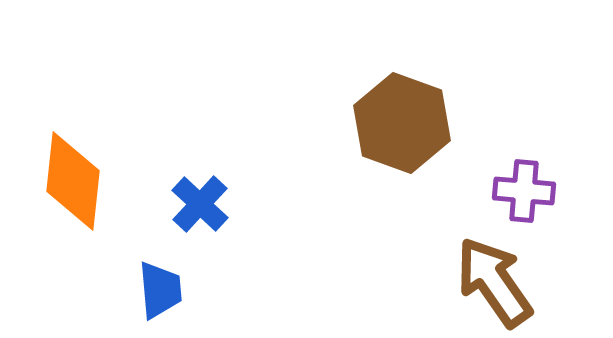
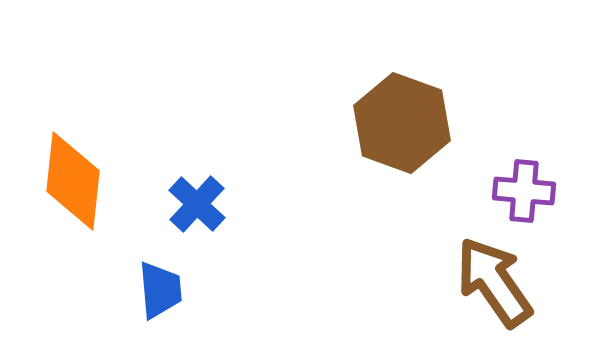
blue cross: moved 3 px left
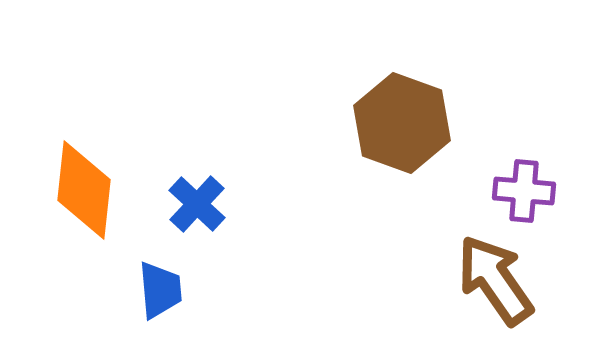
orange diamond: moved 11 px right, 9 px down
brown arrow: moved 1 px right, 2 px up
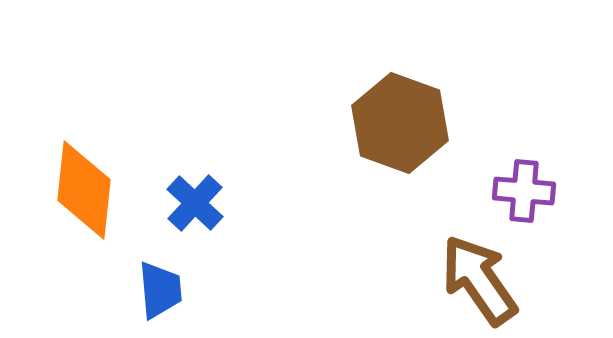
brown hexagon: moved 2 px left
blue cross: moved 2 px left, 1 px up
brown arrow: moved 16 px left
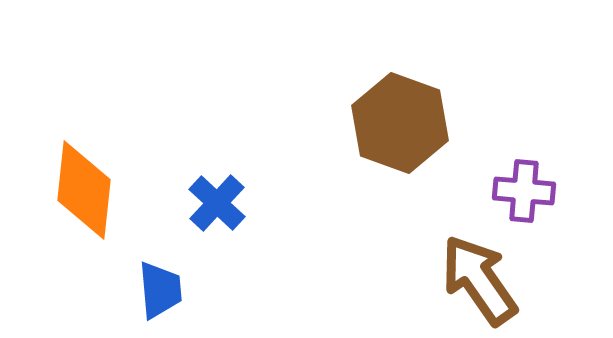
blue cross: moved 22 px right
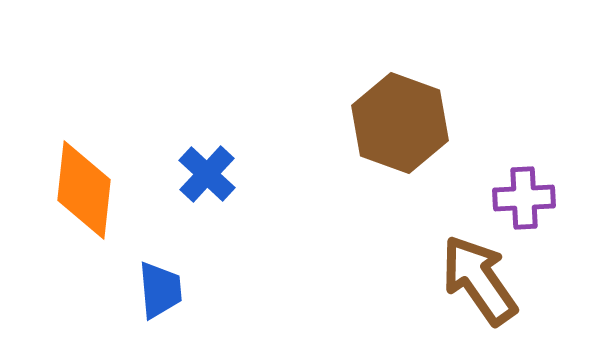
purple cross: moved 7 px down; rotated 8 degrees counterclockwise
blue cross: moved 10 px left, 29 px up
